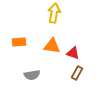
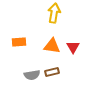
red triangle: moved 6 px up; rotated 40 degrees clockwise
brown rectangle: moved 25 px left, 1 px up; rotated 48 degrees clockwise
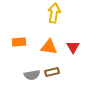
orange triangle: moved 3 px left, 1 px down
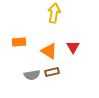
orange triangle: moved 4 px down; rotated 24 degrees clockwise
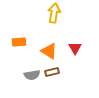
red triangle: moved 2 px right, 1 px down
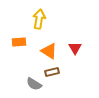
yellow arrow: moved 15 px left, 6 px down
gray semicircle: moved 2 px right, 9 px down; rotated 42 degrees clockwise
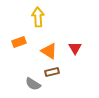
yellow arrow: moved 1 px left, 2 px up; rotated 12 degrees counterclockwise
orange rectangle: rotated 16 degrees counterclockwise
gray semicircle: moved 1 px left
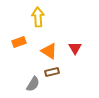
gray semicircle: rotated 91 degrees counterclockwise
